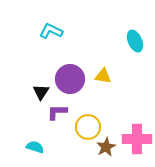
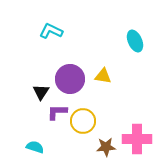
yellow circle: moved 5 px left, 6 px up
brown star: rotated 24 degrees clockwise
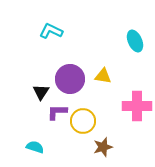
pink cross: moved 33 px up
brown star: moved 3 px left; rotated 12 degrees counterclockwise
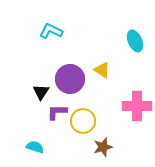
yellow triangle: moved 1 px left, 6 px up; rotated 24 degrees clockwise
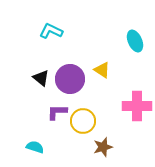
black triangle: moved 14 px up; rotated 24 degrees counterclockwise
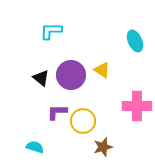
cyan L-shape: rotated 25 degrees counterclockwise
purple circle: moved 1 px right, 4 px up
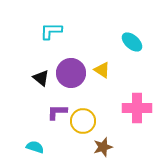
cyan ellipse: moved 3 px left, 1 px down; rotated 25 degrees counterclockwise
purple circle: moved 2 px up
pink cross: moved 2 px down
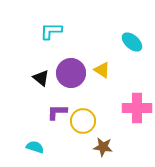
brown star: rotated 24 degrees clockwise
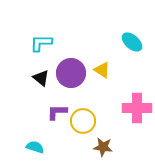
cyan L-shape: moved 10 px left, 12 px down
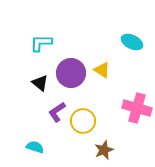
cyan ellipse: rotated 15 degrees counterclockwise
black triangle: moved 1 px left, 5 px down
pink cross: rotated 16 degrees clockwise
purple L-shape: rotated 35 degrees counterclockwise
brown star: moved 1 px right, 3 px down; rotated 30 degrees counterclockwise
